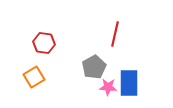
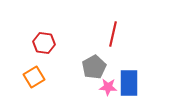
red line: moved 2 px left
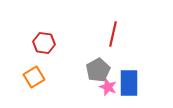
gray pentagon: moved 4 px right, 3 px down
pink star: rotated 18 degrees clockwise
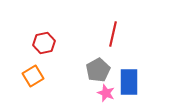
red hexagon: rotated 20 degrees counterclockwise
orange square: moved 1 px left, 1 px up
blue rectangle: moved 1 px up
pink star: moved 2 px left, 6 px down
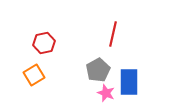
orange square: moved 1 px right, 1 px up
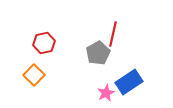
gray pentagon: moved 17 px up
orange square: rotated 15 degrees counterclockwise
blue rectangle: rotated 56 degrees clockwise
pink star: rotated 24 degrees clockwise
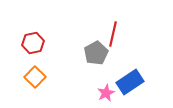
red hexagon: moved 11 px left
gray pentagon: moved 2 px left
orange square: moved 1 px right, 2 px down
blue rectangle: moved 1 px right
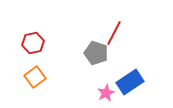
red line: moved 1 px right, 1 px up; rotated 15 degrees clockwise
gray pentagon: rotated 25 degrees counterclockwise
orange square: rotated 10 degrees clockwise
